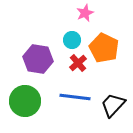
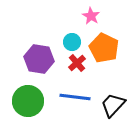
pink star: moved 6 px right, 3 px down; rotated 18 degrees counterclockwise
cyan circle: moved 2 px down
purple hexagon: moved 1 px right
red cross: moved 1 px left
green circle: moved 3 px right
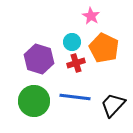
purple hexagon: rotated 8 degrees clockwise
red cross: moved 1 px left; rotated 24 degrees clockwise
green circle: moved 6 px right
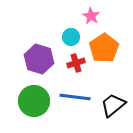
cyan circle: moved 1 px left, 5 px up
orange pentagon: rotated 12 degrees clockwise
black trapezoid: rotated 8 degrees clockwise
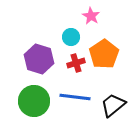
orange pentagon: moved 6 px down
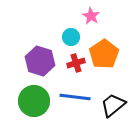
purple hexagon: moved 1 px right, 2 px down
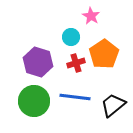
purple hexagon: moved 2 px left, 1 px down
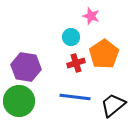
pink star: rotated 12 degrees counterclockwise
purple hexagon: moved 12 px left, 5 px down; rotated 8 degrees counterclockwise
green circle: moved 15 px left
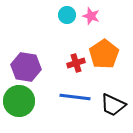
cyan circle: moved 4 px left, 22 px up
black trapezoid: rotated 116 degrees counterclockwise
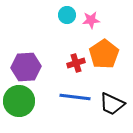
pink star: moved 4 px down; rotated 24 degrees counterclockwise
purple hexagon: rotated 12 degrees counterclockwise
black trapezoid: moved 1 px left, 1 px up
